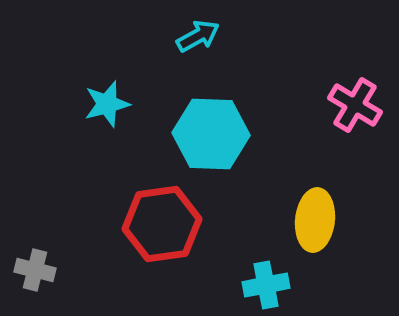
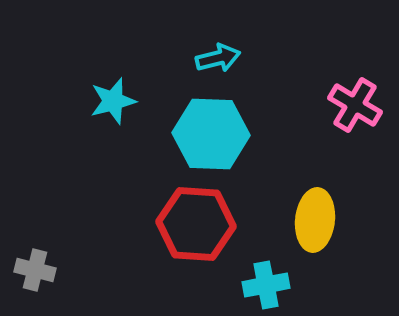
cyan arrow: moved 20 px right, 22 px down; rotated 15 degrees clockwise
cyan star: moved 6 px right, 3 px up
red hexagon: moved 34 px right; rotated 12 degrees clockwise
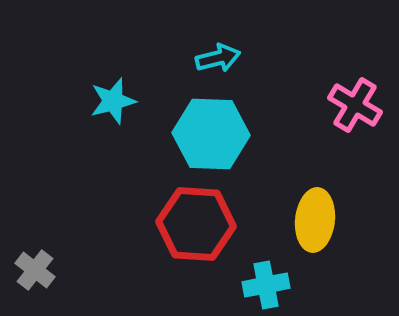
gray cross: rotated 24 degrees clockwise
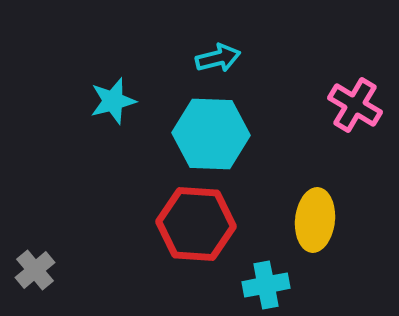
gray cross: rotated 12 degrees clockwise
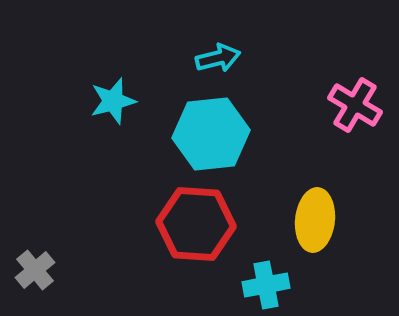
cyan hexagon: rotated 8 degrees counterclockwise
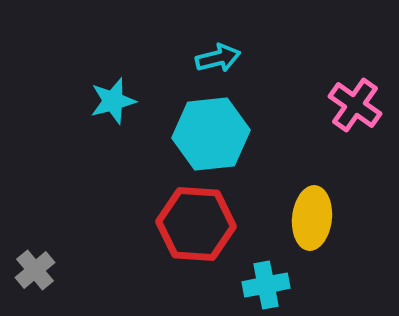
pink cross: rotated 4 degrees clockwise
yellow ellipse: moved 3 px left, 2 px up
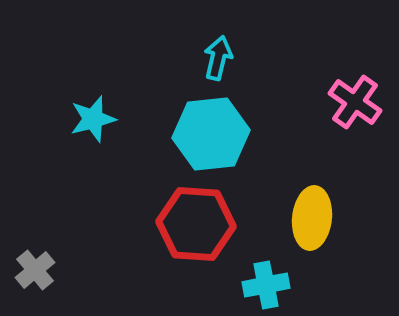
cyan arrow: rotated 63 degrees counterclockwise
cyan star: moved 20 px left, 18 px down
pink cross: moved 3 px up
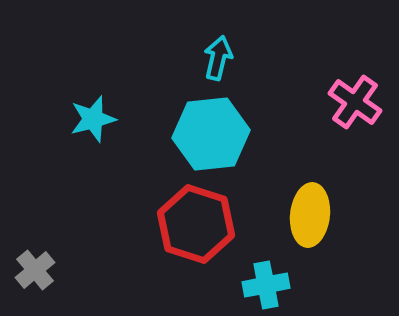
yellow ellipse: moved 2 px left, 3 px up
red hexagon: rotated 14 degrees clockwise
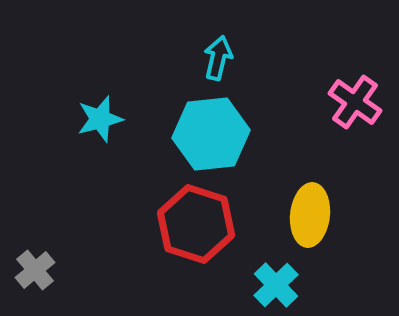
cyan star: moved 7 px right
cyan cross: moved 10 px right; rotated 33 degrees counterclockwise
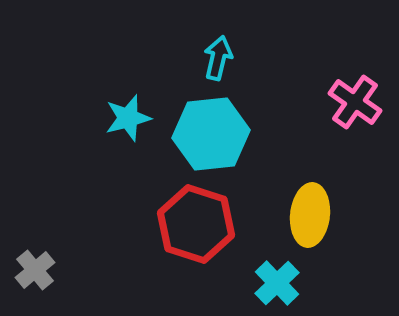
cyan star: moved 28 px right, 1 px up
cyan cross: moved 1 px right, 2 px up
